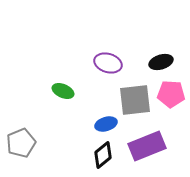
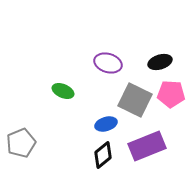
black ellipse: moved 1 px left
gray square: rotated 32 degrees clockwise
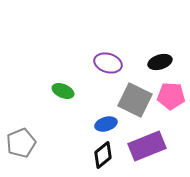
pink pentagon: moved 2 px down
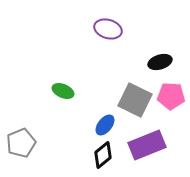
purple ellipse: moved 34 px up
blue ellipse: moved 1 px left, 1 px down; rotated 35 degrees counterclockwise
purple rectangle: moved 1 px up
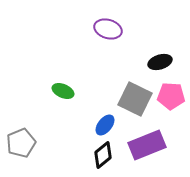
gray square: moved 1 px up
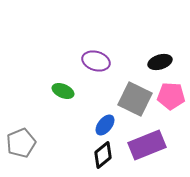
purple ellipse: moved 12 px left, 32 px down
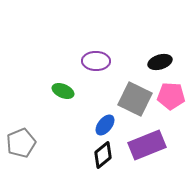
purple ellipse: rotated 16 degrees counterclockwise
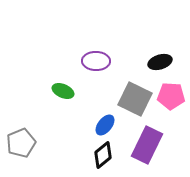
purple rectangle: rotated 42 degrees counterclockwise
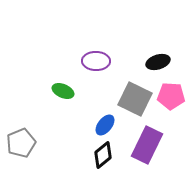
black ellipse: moved 2 px left
